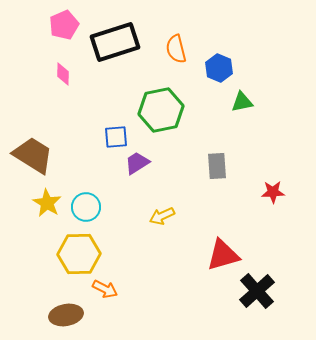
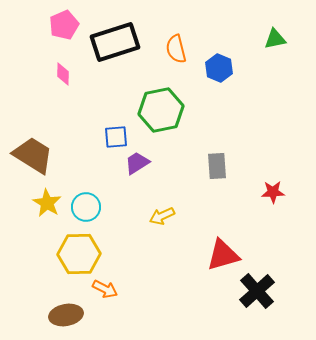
green triangle: moved 33 px right, 63 px up
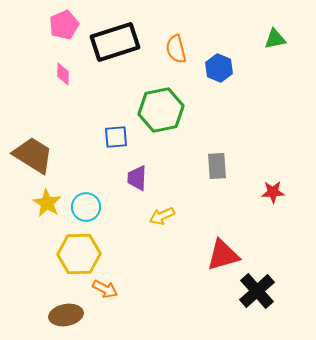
purple trapezoid: moved 15 px down; rotated 56 degrees counterclockwise
